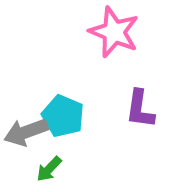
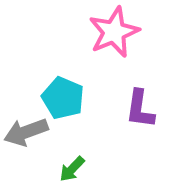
pink star: rotated 27 degrees clockwise
cyan pentagon: moved 18 px up
green arrow: moved 23 px right
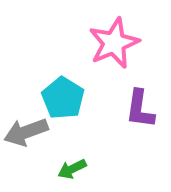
pink star: moved 11 px down
cyan pentagon: rotated 9 degrees clockwise
green arrow: rotated 20 degrees clockwise
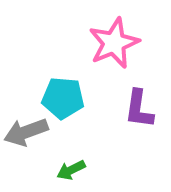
cyan pentagon: rotated 27 degrees counterclockwise
purple L-shape: moved 1 px left
green arrow: moved 1 px left, 1 px down
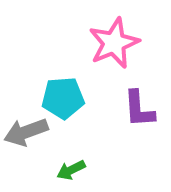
cyan pentagon: rotated 9 degrees counterclockwise
purple L-shape: rotated 12 degrees counterclockwise
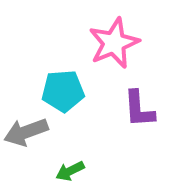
cyan pentagon: moved 7 px up
green arrow: moved 1 px left, 1 px down
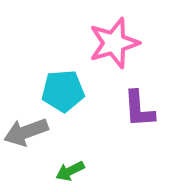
pink star: rotated 6 degrees clockwise
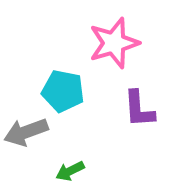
cyan pentagon: rotated 15 degrees clockwise
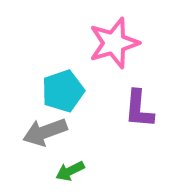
cyan pentagon: rotated 30 degrees counterclockwise
purple L-shape: rotated 9 degrees clockwise
gray arrow: moved 19 px right
